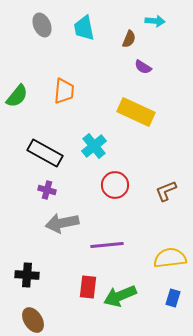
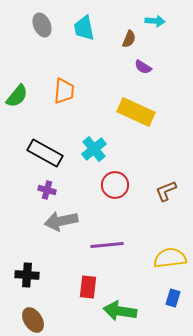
cyan cross: moved 3 px down
gray arrow: moved 1 px left, 2 px up
green arrow: moved 15 px down; rotated 32 degrees clockwise
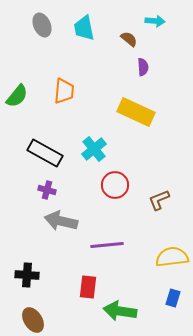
brown semicircle: rotated 72 degrees counterclockwise
purple semicircle: rotated 126 degrees counterclockwise
brown L-shape: moved 7 px left, 9 px down
gray arrow: rotated 24 degrees clockwise
yellow semicircle: moved 2 px right, 1 px up
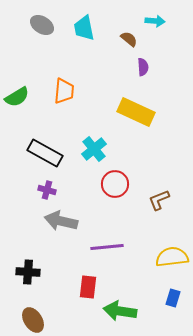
gray ellipse: rotated 35 degrees counterclockwise
green semicircle: moved 1 px down; rotated 20 degrees clockwise
red circle: moved 1 px up
purple line: moved 2 px down
black cross: moved 1 px right, 3 px up
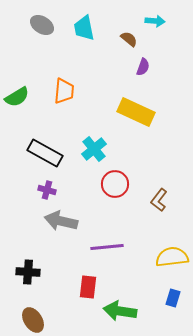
purple semicircle: rotated 24 degrees clockwise
brown L-shape: rotated 30 degrees counterclockwise
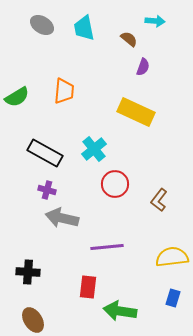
gray arrow: moved 1 px right, 3 px up
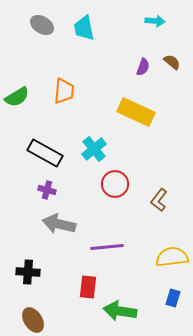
brown semicircle: moved 43 px right, 23 px down
gray arrow: moved 3 px left, 6 px down
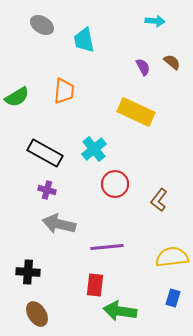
cyan trapezoid: moved 12 px down
purple semicircle: rotated 48 degrees counterclockwise
red rectangle: moved 7 px right, 2 px up
brown ellipse: moved 4 px right, 6 px up
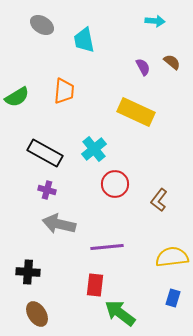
green arrow: moved 2 px down; rotated 28 degrees clockwise
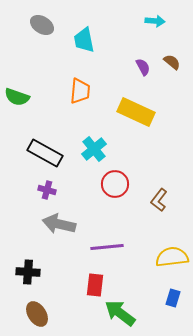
orange trapezoid: moved 16 px right
green semicircle: rotated 50 degrees clockwise
